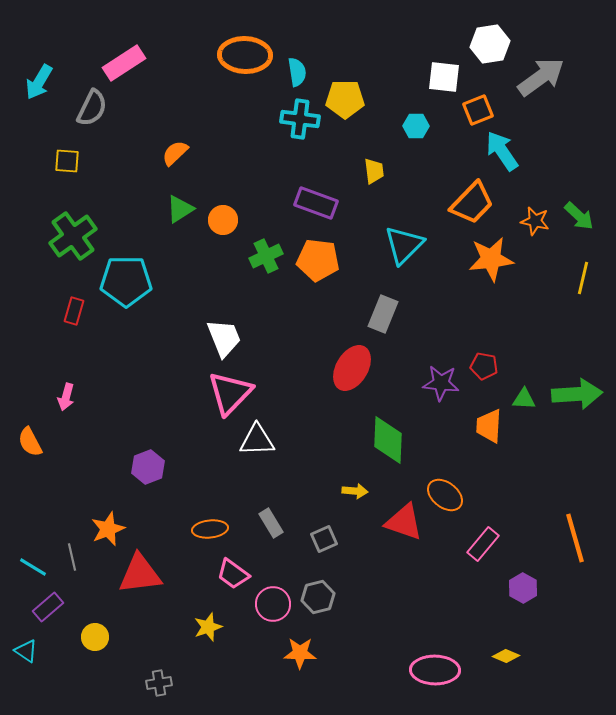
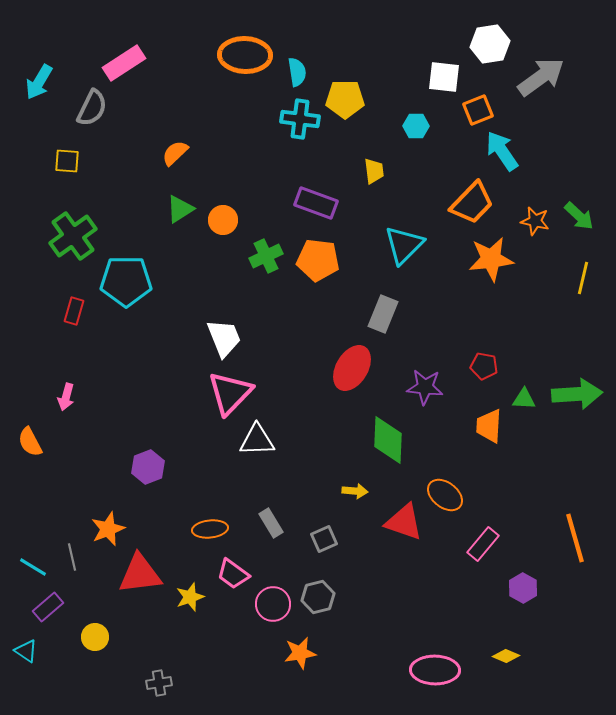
purple star at (441, 383): moved 16 px left, 4 px down
yellow star at (208, 627): moved 18 px left, 30 px up
orange star at (300, 653): rotated 12 degrees counterclockwise
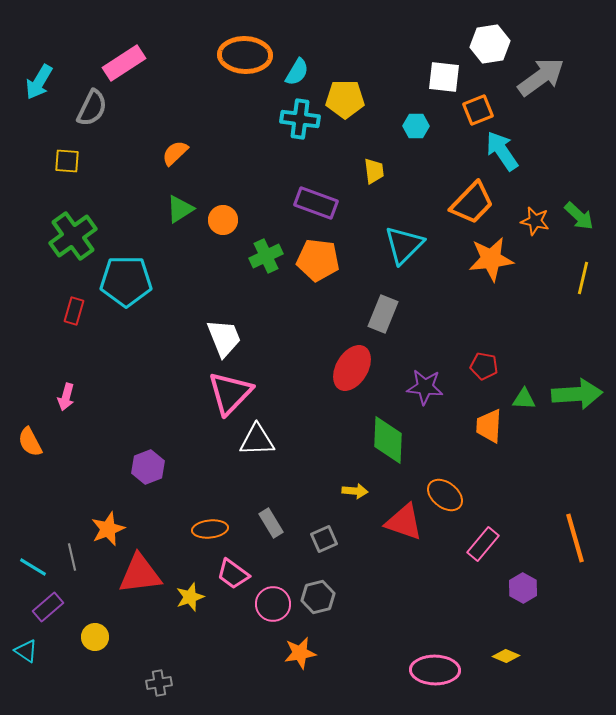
cyan semicircle at (297, 72): rotated 40 degrees clockwise
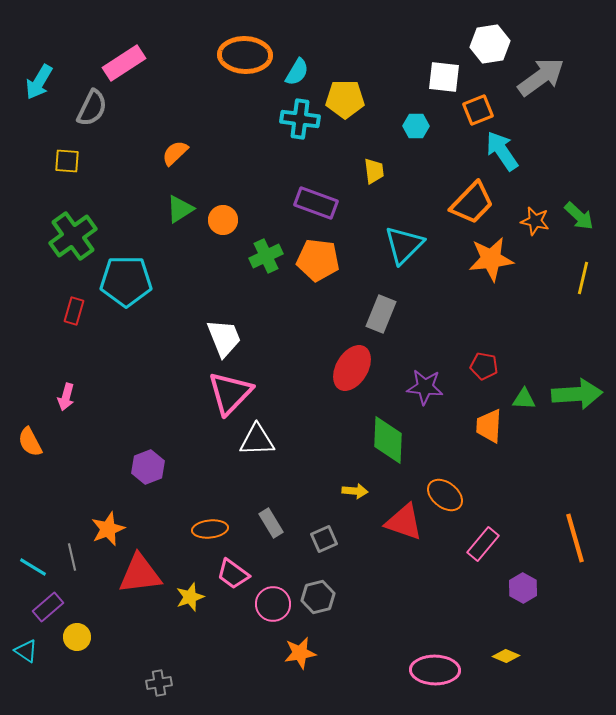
gray rectangle at (383, 314): moved 2 px left
yellow circle at (95, 637): moved 18 px left
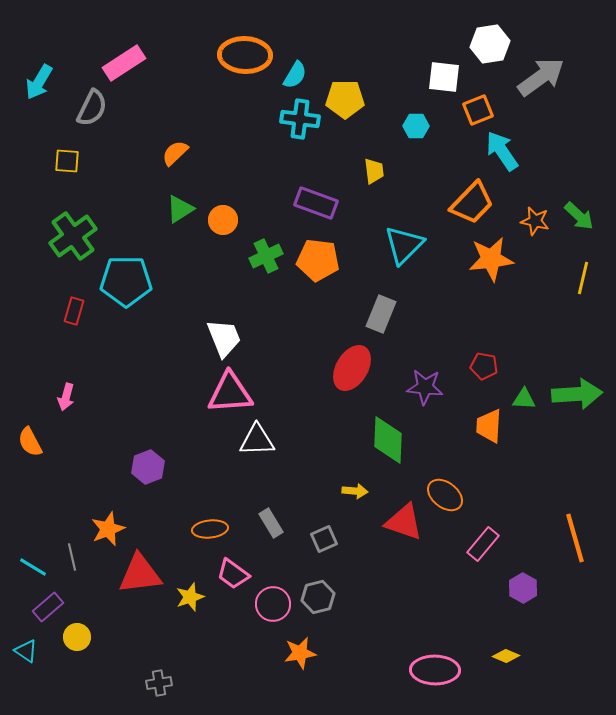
cyan semicircle at (297, 72): moved 2 px left, 3 px down
pink triangle at (230, 393): rotated 42 degrees clockwise
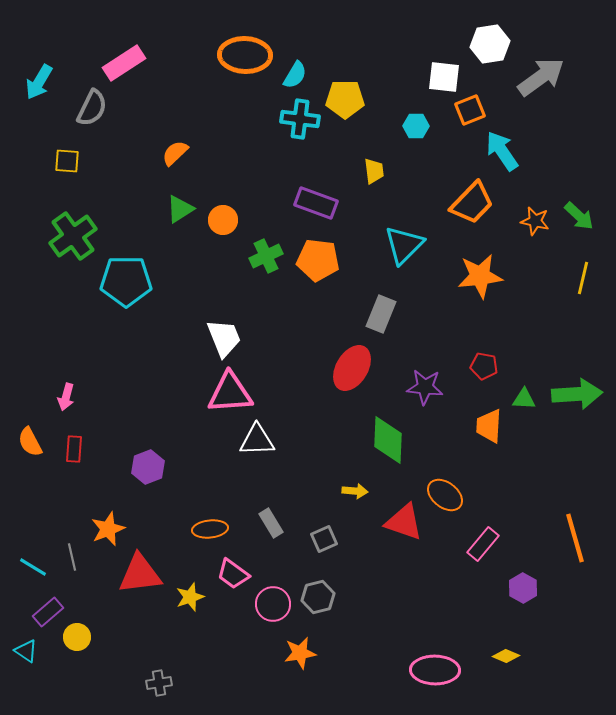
orange square at (478, 110): moved 8 px left
orange star at (491, 259): moved 11 px left, 17 px down
red rectangle at (74, 311): moved 138 px down; rotated 12 degrees counterclockwise
purple rectangle at (48, 607): moved 5 px down
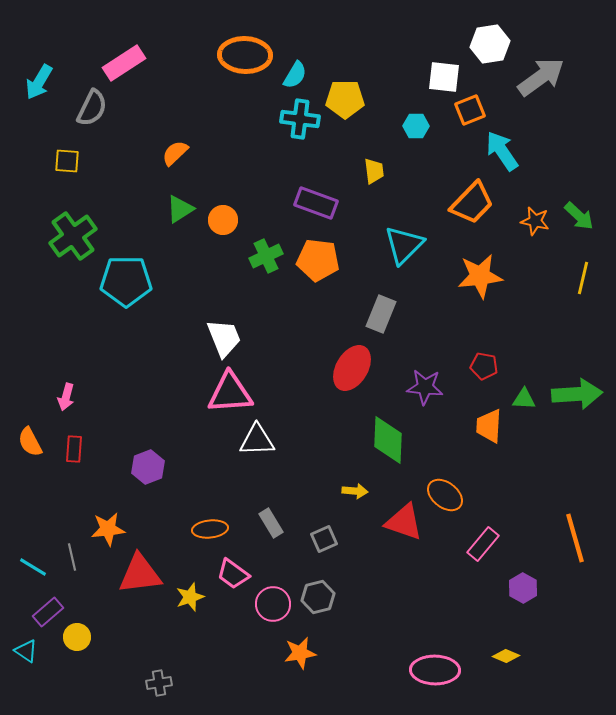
orange star at (108, 529): rotated 16 degrees clockwise
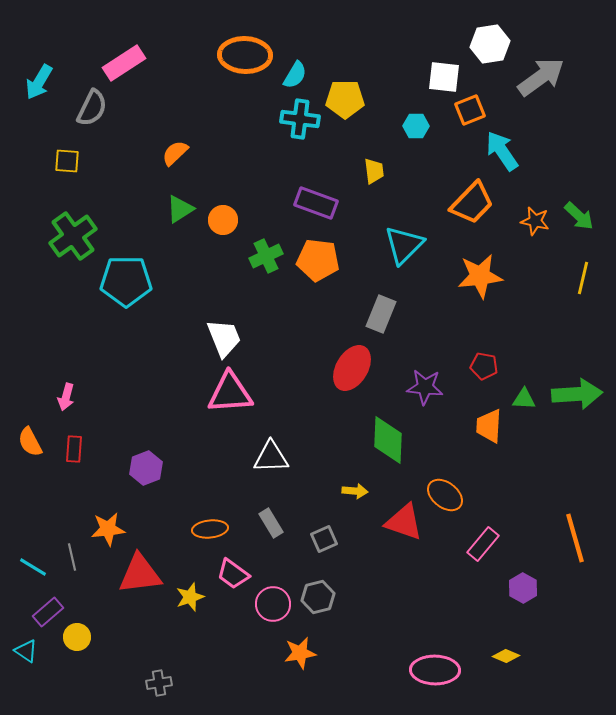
white triangle at (257, 440): moved 14 px right, 17 px down
purple hexagon at (148, 467): moved 2 px left, 1 px down
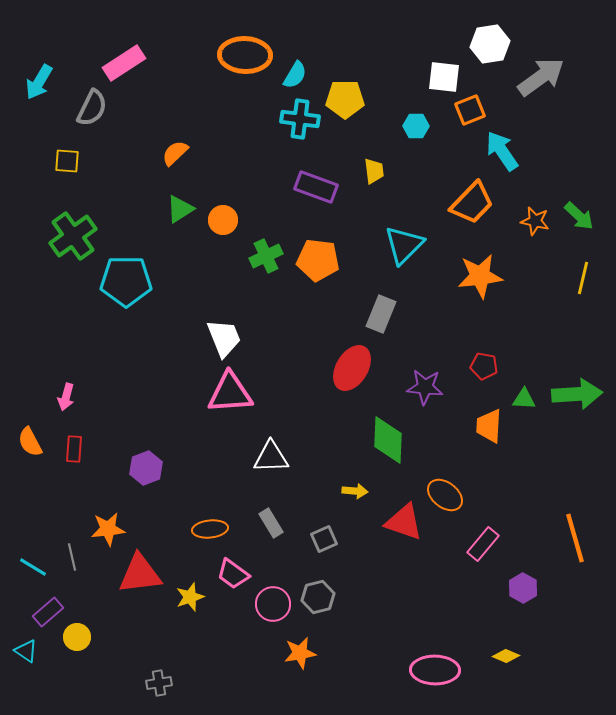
purple rectangle at (316, 203): moved 16 px up
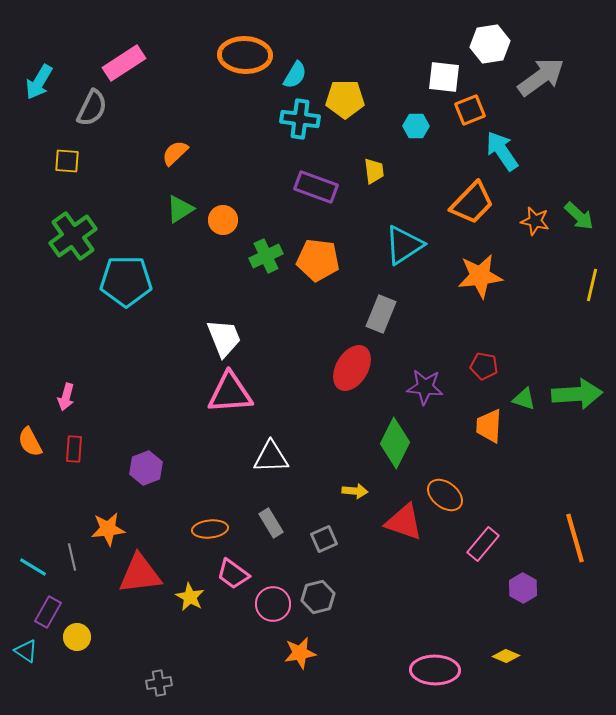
cyan triangle at (404, 245): rotated 12 degrees clockwise
yellow line at (583, 278): moved 9 px right, 7 px down
green triangle at (524, 399): rotated 15 degrees clockwise
green diamond at (388, 440): moved 7 px right, 3 px down; rotated 24 degrees clockwise
yellow star at (190, 597): rotated 24 degrees counterclockwise
purple rectangle at (48, 612): rotated 20 degrees counterclockwise
